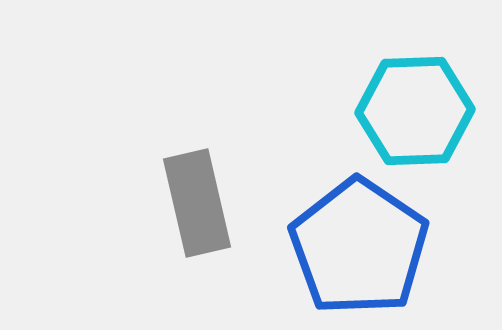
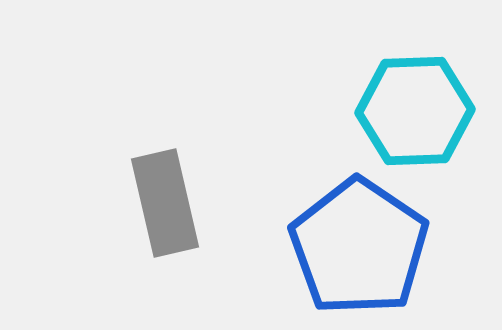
gray rectangle: moved 32 px left
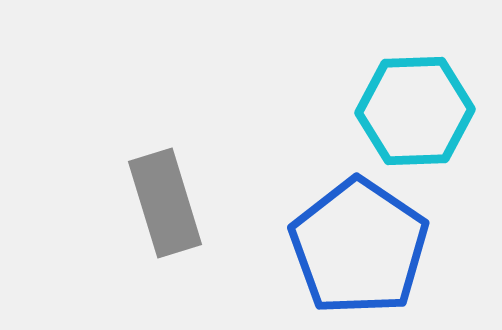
gray rectangle: rotated 4 degrees counterclockwise
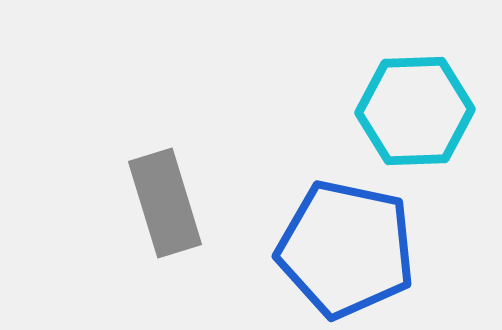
blue pentagon: moved 13 px left, 2 px down; rotated 22 degrees counterclockwise
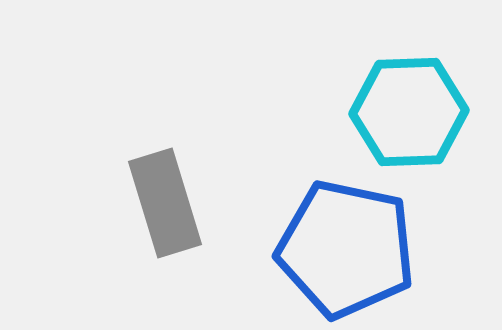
cyan hexagon: moved 6 px left, 1 px down
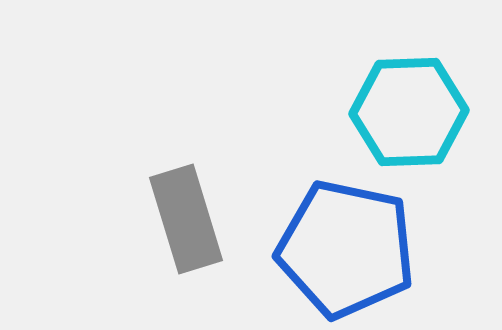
gray rectangle: moved 21 px right, 16 px down
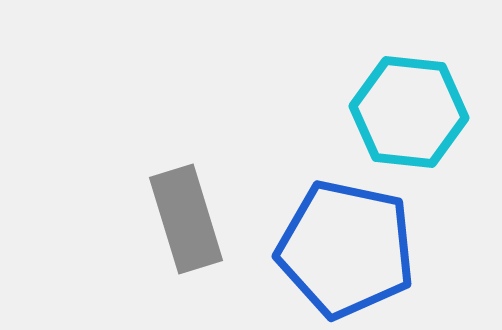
cyan hexagon: rotated 8 degrees clockwise
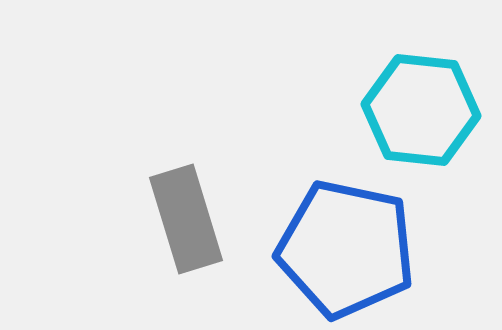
cyan hexagon: moved 12 px right, 2 px up
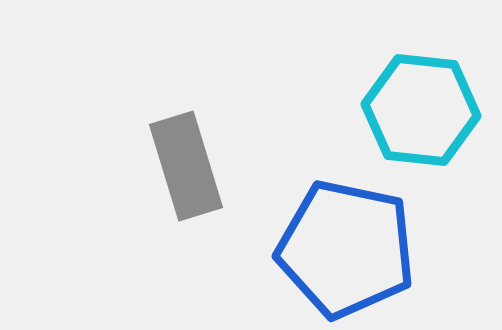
gray rectangle: moved 53 px up
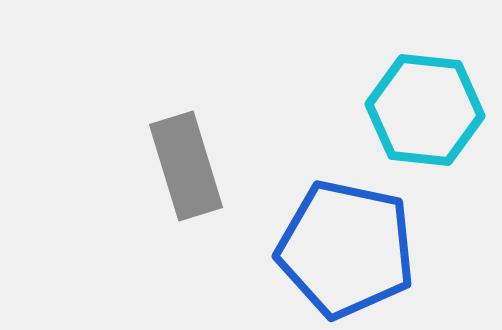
cyan hexagon: moved 4 px right
